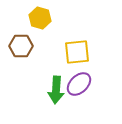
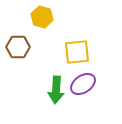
yellow hexagon: moved 2 px right, 1 px up
brown hexagon: moved 3 px left, 1 px down
purple ellipse: moved 4 px right; rotated 10 degrees clockwise
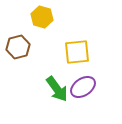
brown hexagon: rotated 15 degrees counterclockwise
purple ellipse: moved 3 px down
green arrow: moved 1 px right, 1 px up; rotated 40 degrees counterclockwise
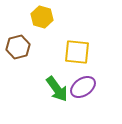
yellow square: rotated 12 degrees clockwise
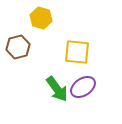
yellow hexagon: moved 1 px left, 1 px down
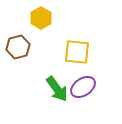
yellow hexagon: rotated 15 degrees clockwise
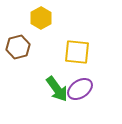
purple ellipse: moved 3 px left, 2 px down
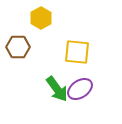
brown hexagon: rotated 15 degrees clockwise
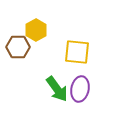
yellow hexagon: moved 5 px left, 12 px down
purple ellipse: rotated 45 degrees counterclockwise
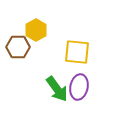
purple ellipse: moved 1 px left, 2 px up
